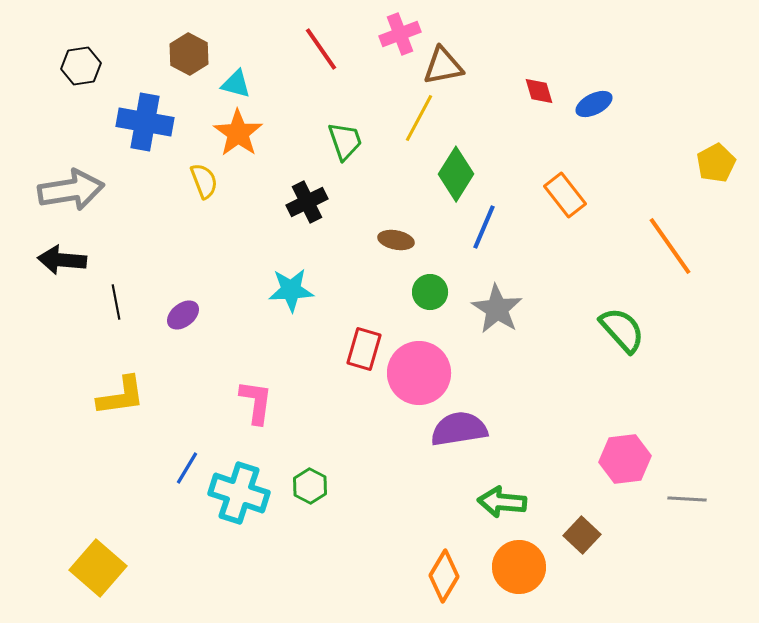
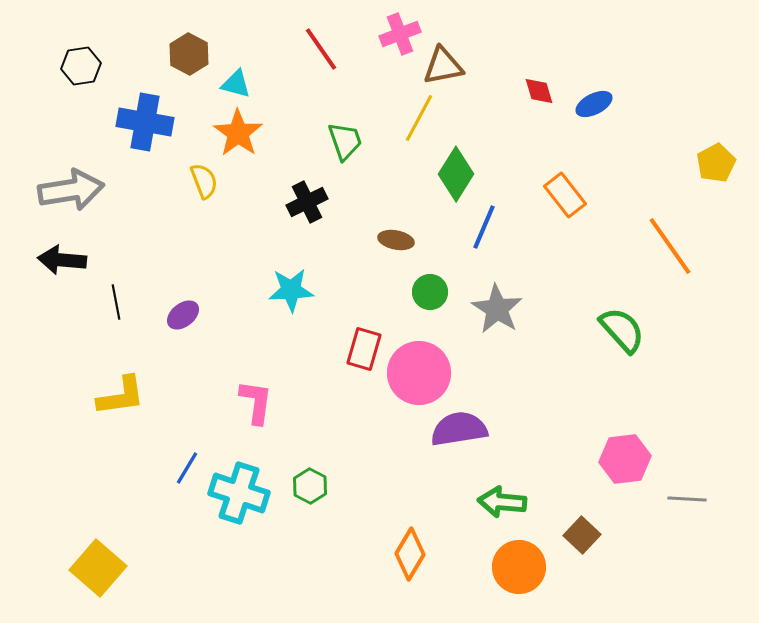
orange diamond at (444, 576): moved 34 px left, 22 px up
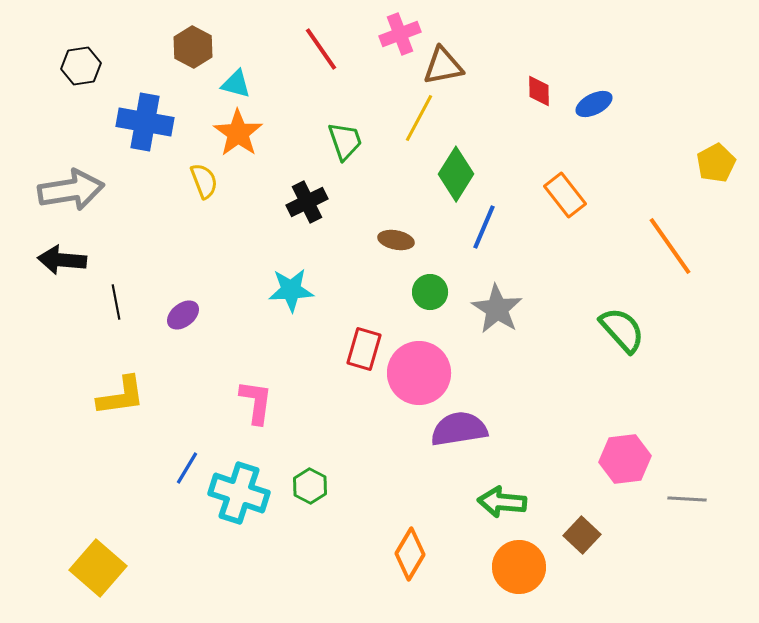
brown hexagon at (189, 54): moved 4 px right, 7 px up
red diamond at (539, 91): rotated 16 degrees clockwise
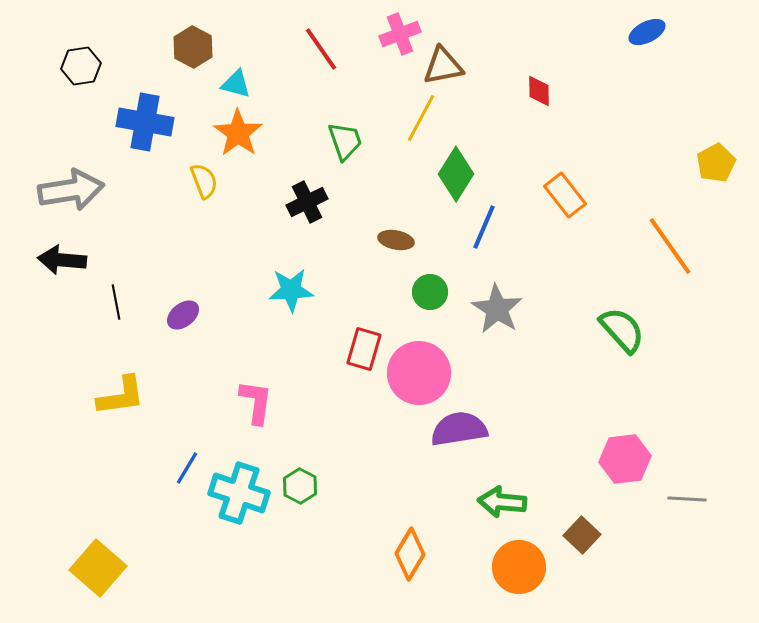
blue ellipse at (594, 104): moved 53 px right, 72 px up
yellow line at (419, 118): moved 2 px right
green hexagon at (310, 486): moved 10 px left
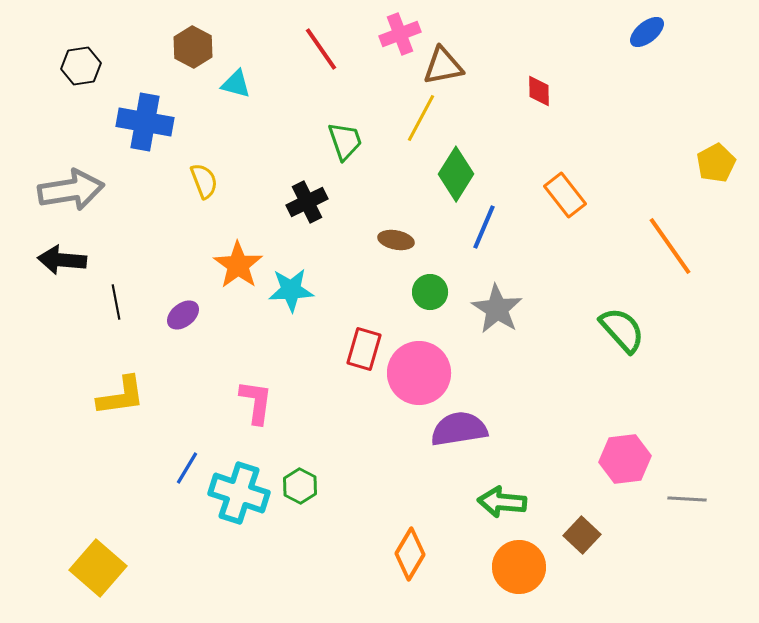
blue ellipse at (647, 32): rotated 12 degrees counterclockwise
orange star at (238, 133): moved 132 px down
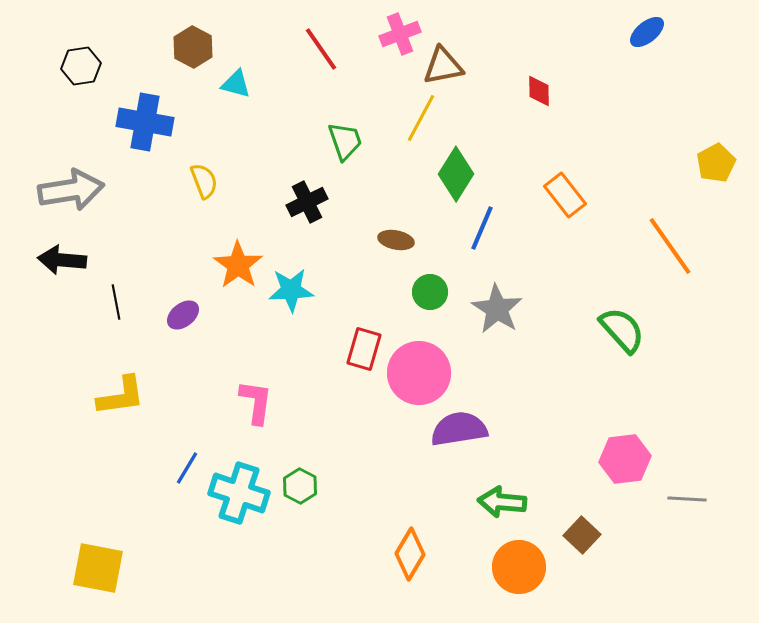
blue line at (484, 227): moved 2 px left, 1 px down
yellow square at (98, 568): rotated 30 degrees counterclockwise
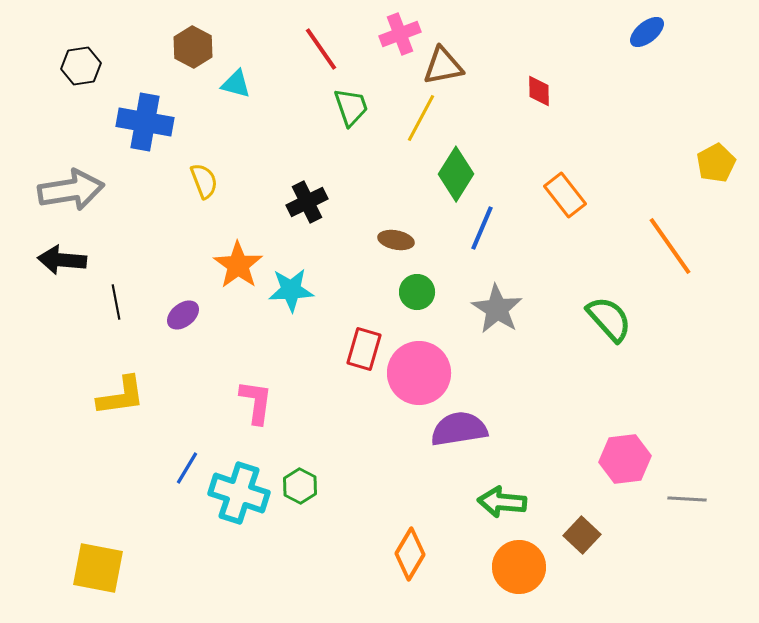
green trapezoid at (345, 141): moved 6 px right, 34 px up
green circle at (430, 292): moved 13 px left
green semicircle at (622, 330): moved 13 px left, 11 px up
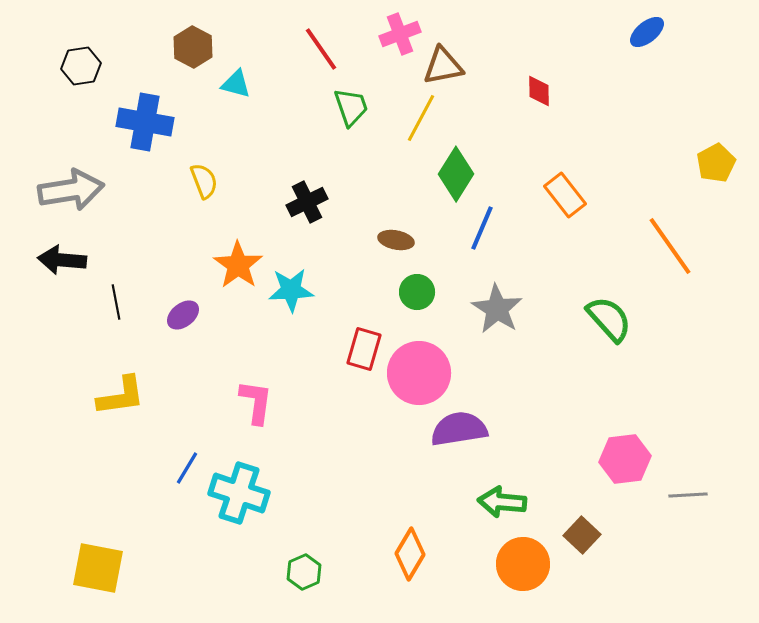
green hexagon at (300, 486): moved 4 px right, 86 px down; rotated 8 degrees clockwise
gray line at (687, 499): moved 1 px right, 4 px up; rotated 6 degrees counterclockwise
orange circle at (519, 567): moved 4 px right, 3 px up
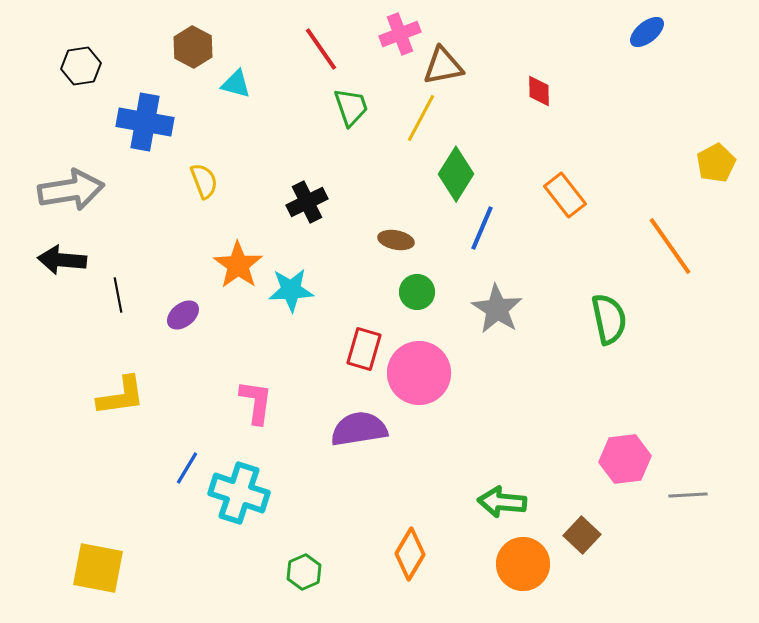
black line at (116, 302): moved 2 px right, 7 px up
green semicircle at (609, 319): rotated 30 degrees clockwise
purple semicircle at (459, 429): moved 100 px left
